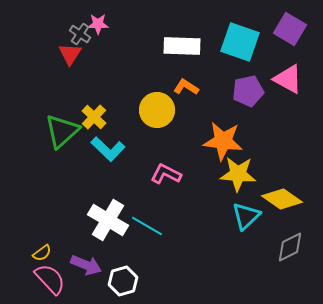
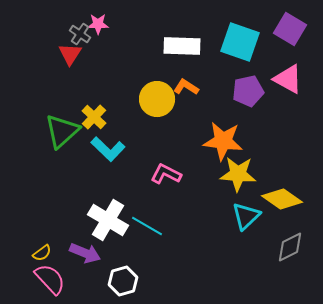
yellow circle: moved 11 px up
purple arrow: moved 1 px left, 12 px up
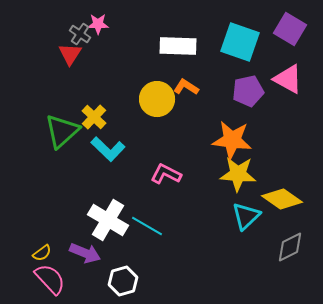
white rectangle: moved 4 px left
orange star: moved 9 px right, 1 px up
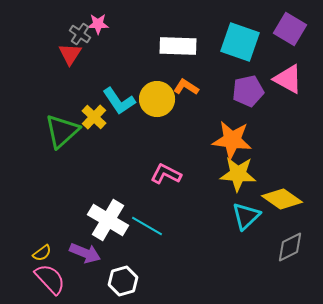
cyan L-shape: moved 11 px right, 48 px up; rotated 12 degrees clockwise
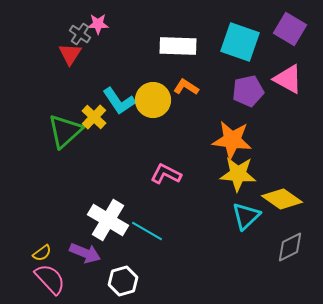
yellow circle: moved 4 px left, 1 px down
green triangle: moved 3 px right
cyan line: moved 5 px down
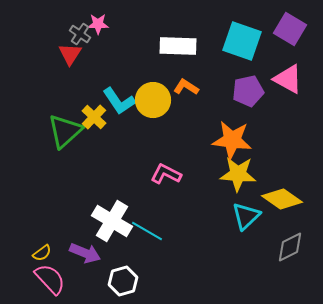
cyan square: moved 2 px right, 1 px up
white cross: moved 4 px right, 1 px down
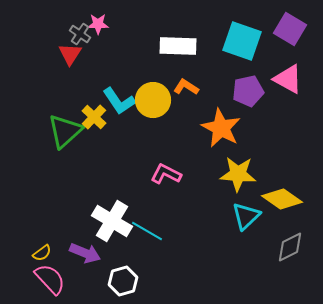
orange star: moved 11 px left, 12 px up; rotated 21 degrees clockwise
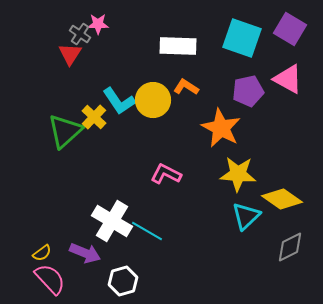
cyan square: moved 3 px up
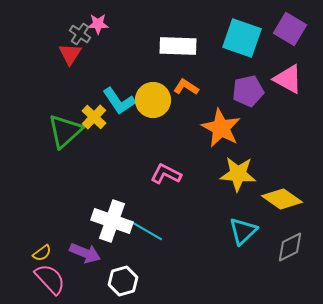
cyan triangle: moved 3 px left, 15 px down
white cross: rotated 12 degrees counterclockwise
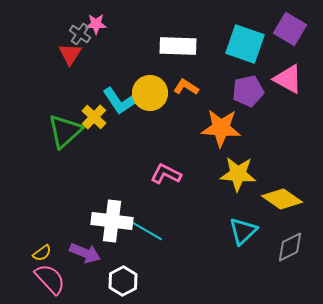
pink star: moved 2 px left
cyan square: moved 3 px right, 6 px down
yellow circle: moved 3 px left, 7 px up
orange star: rotated 24 degrees counterclockwise
white cross: rotated 12 degrees counterclockwise
white hexagon: rotated 12 degrees counterclockwise
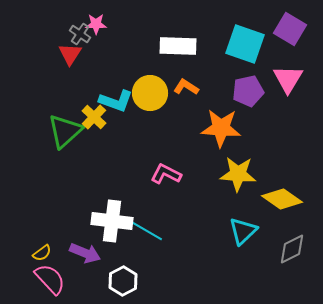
pink triangle: rotated 32 degrees clockwise
cyan L-shape: moved 3 px left; rotated 36 degrees counterclockwise
gray diamond: moved 2 px right, 2 px down
